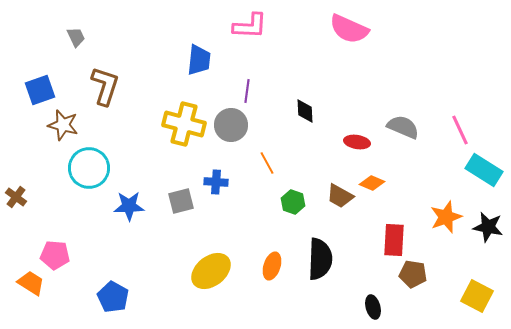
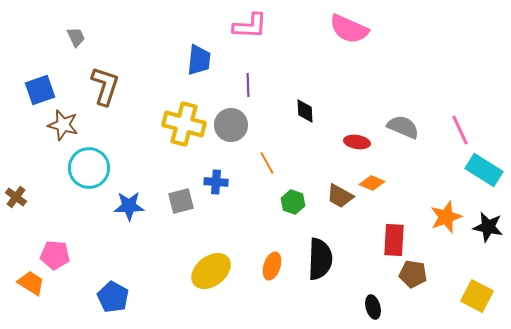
purple line: moved 1 px right, 6 px up; rotated 10 degrees counterclockwise
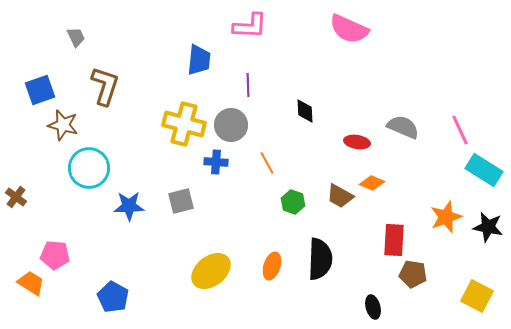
blue cross: moved 20 px up
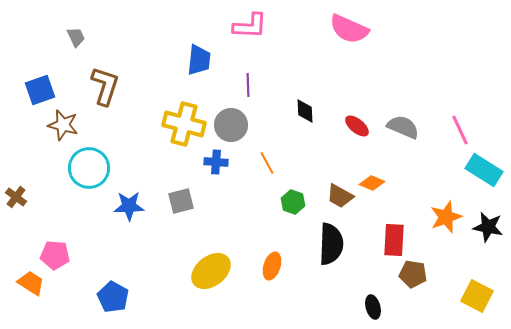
red ellipse: moved 16 px up; rotated 30 degrees clockwise
black semicircle: moved 11 px right, 15 px up
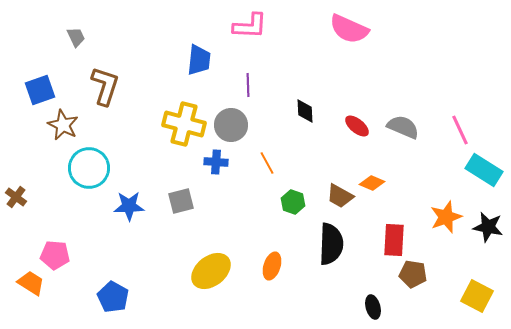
brown star: rotated 12 degrees clockwise
